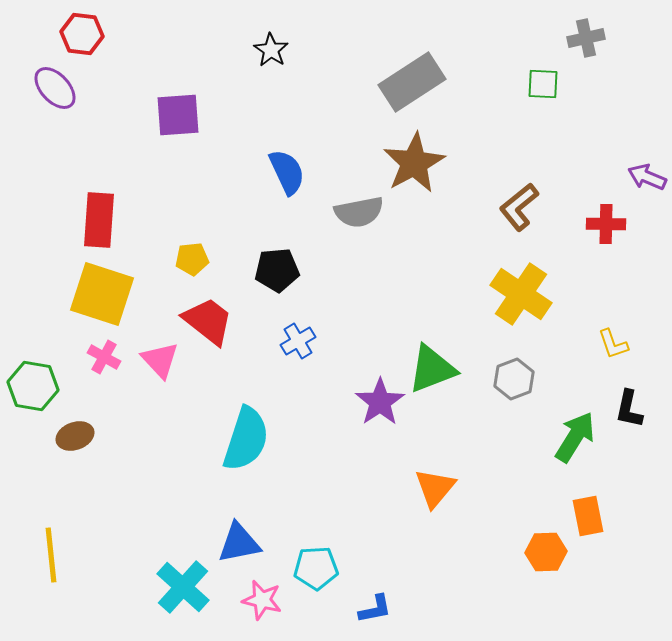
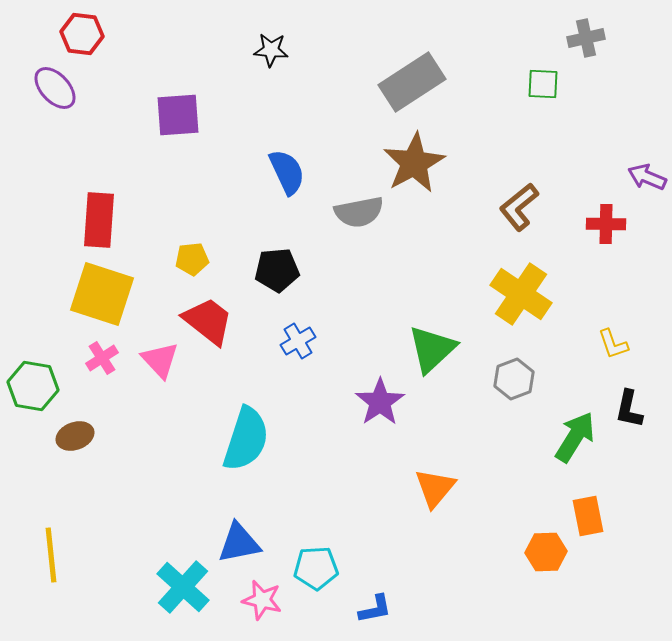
black star: rotated 28 degrees counterclockwise
pink cross: moved 2 px left, 1 px down; rotated 28 degrees clockwise
green triangle: moved 20 px up; rotated 22 degrees counterclockwise
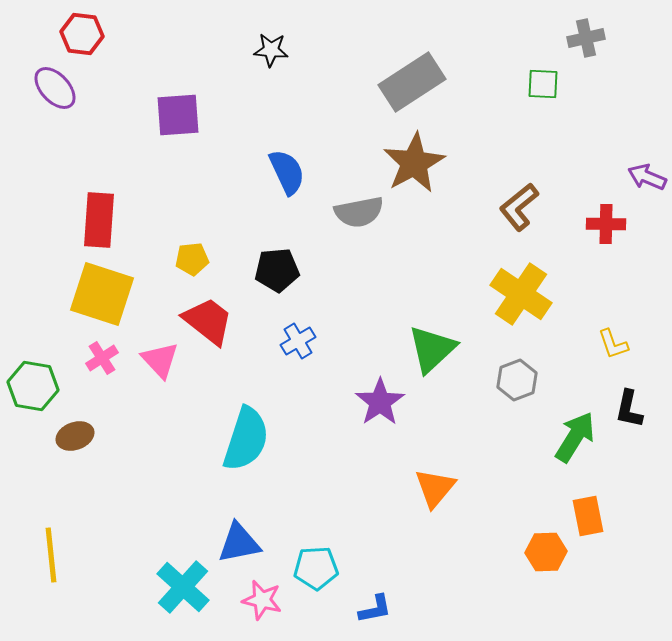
gray hexagon: moved 3 px right, 1 px down
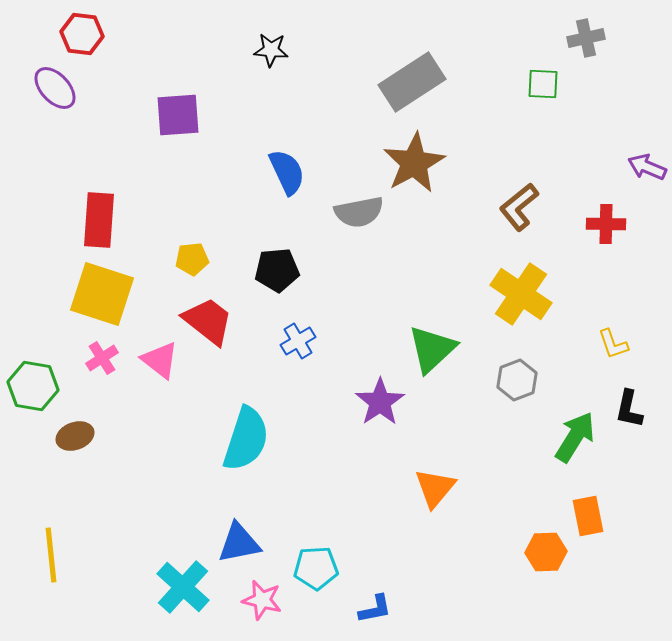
purple arrow: moved 10 px up
pink triangle: rotated 9 degrees counterclockwise
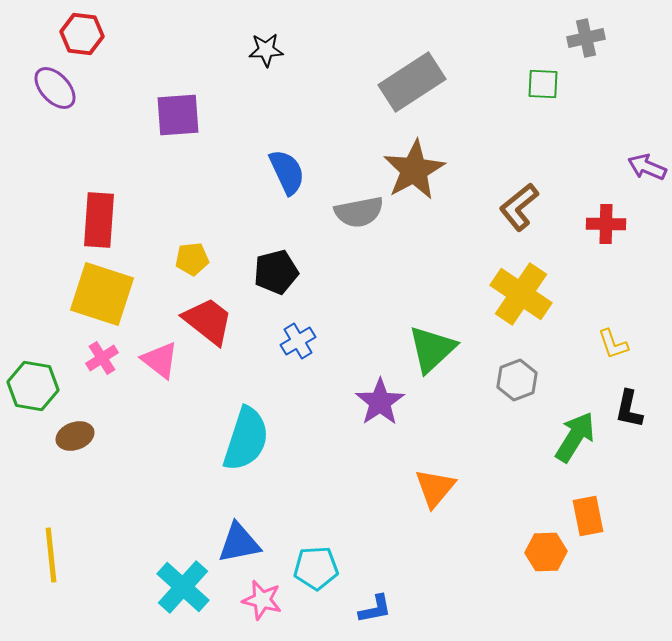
black star: moved 5 px left; rotated 8 degrees counterclockwise
brown star: moved 7 px down
black pentagon: moved 1 px left, 2 px down; rotated 9 degrees counterclockwise
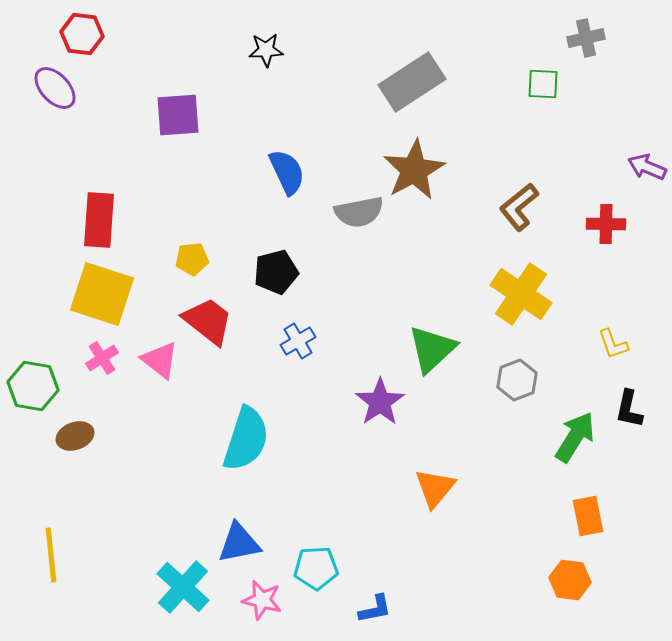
orange hexagon: moved 24 px right, 28 px down; rotated 9 degrees clockwise
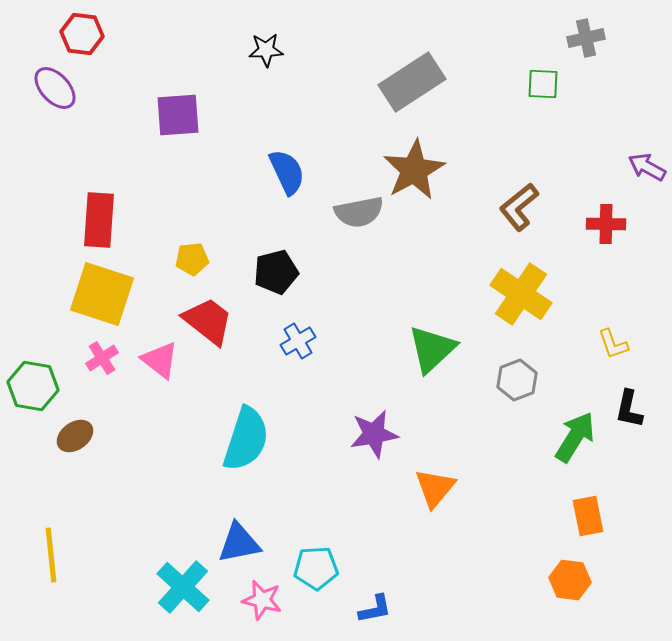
purple arrow: rotated 6 degrees clockwise
purple star: moved 6 px left, 32 px down; rotated 24 degrees clockwise
brown ellipse: rotated 15 degrees counterclockwise
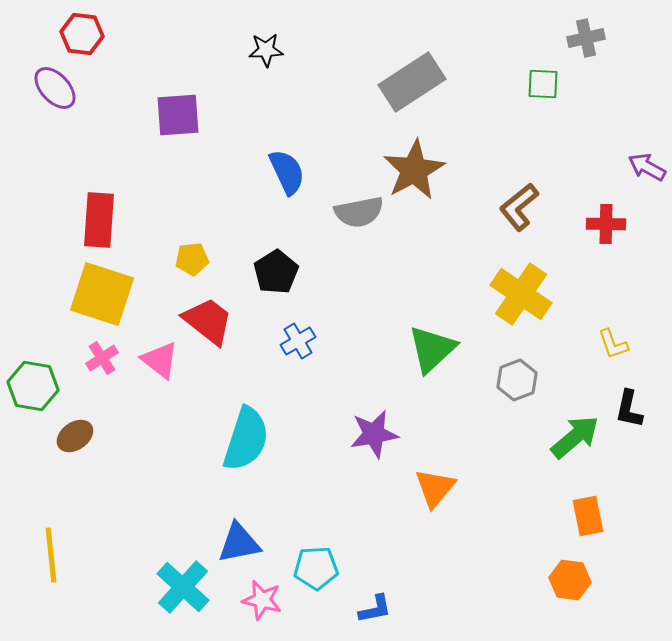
black pentagon: rotated 18 degrees counterclockwise
green arrow: rotated 18 degrees clockwise
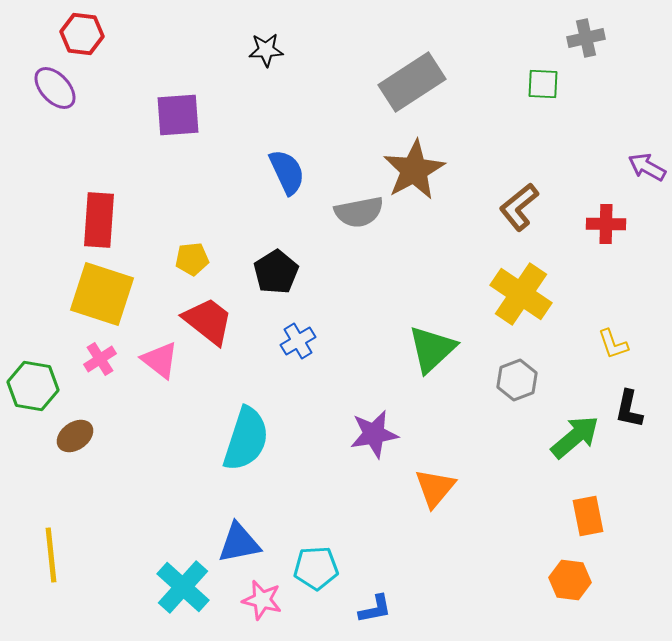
pink cross: moved 2 px left, 1 px down
